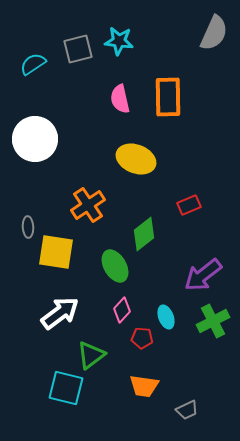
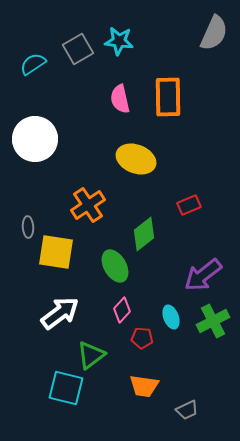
gray square: rotated 16 degrees counterclockwise
cyan ellipse: moved 5 px right
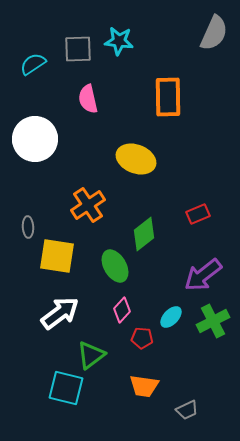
gray square: rotated 28 degrees clockwise
pink semicircle: moved 32 px left
red rectangle: moved 9 px right, 9 px down
yellow square: moved 1 px right, 4 px down
cyan ellipse: rotated 65 degrees clockwise
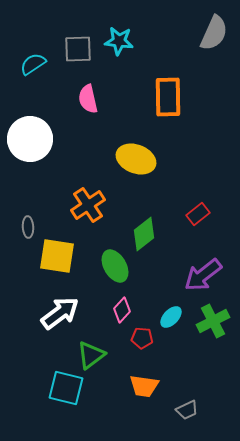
white circle: moved 5 px left
red rectangle: rotated 15 degrees counterclockwise
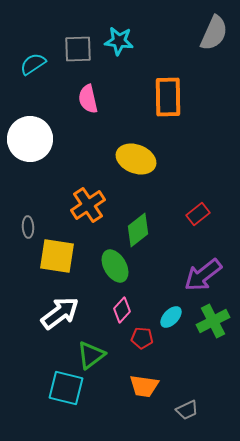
green diamond: moved 6 px left, 4 px up
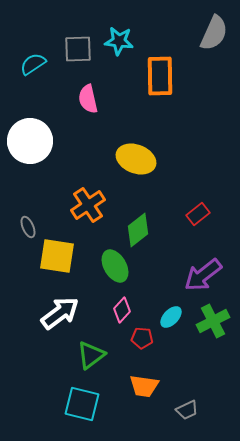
orange rectangle: moved 8 px left, 21 px up
white circle: moved 2 px down
gray ellipse: rotated 20 degrees counterclockwise
cyan square: moved 16 px right, 16 px down
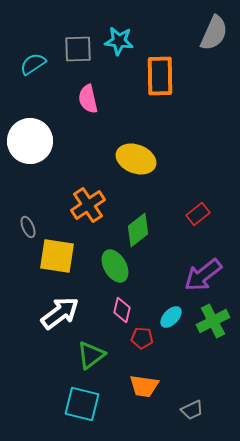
pink diamond: rotated 30 degrees counterclockwise
gray trapezoid: moved 5 px right
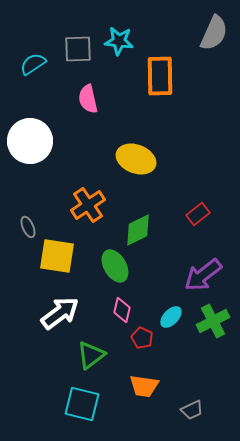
green diamond: rotated 12 degrees clockwise
red pentagon: rotated 20 degrees clockwise
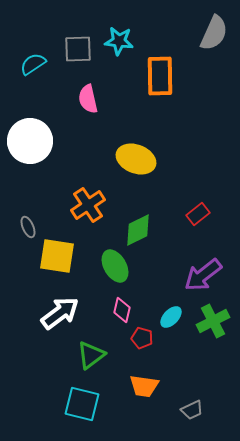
red pentagon: rotated 10 degrees counterclockwise
